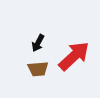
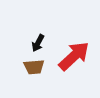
brown trapezoid: moved 4 px left, 2 px up
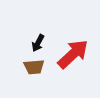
red arrow: moved 1 px left, 2 px up
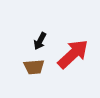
black arrow: moved 2 px right, 2 px up
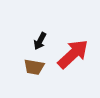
brown trapezoid: rotated 15 degrees clockwise
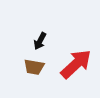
red arrow: moved 3 px right, 10 px down
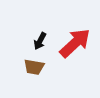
red arrow: moved 1 px left, 21 px up
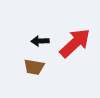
black arrow: rotated 60 degrees clockwise
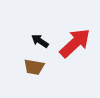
black arrow: rotated 36 degrees clockwise
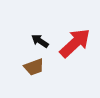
brown trapezoid: rotated 30 degrees counterclockwise
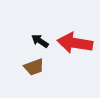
red arrow: rotated 128 degrees counterclockwise
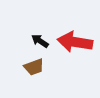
red arrow: moved 1 px up
